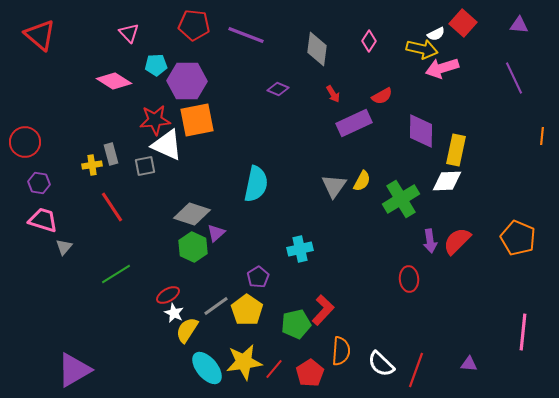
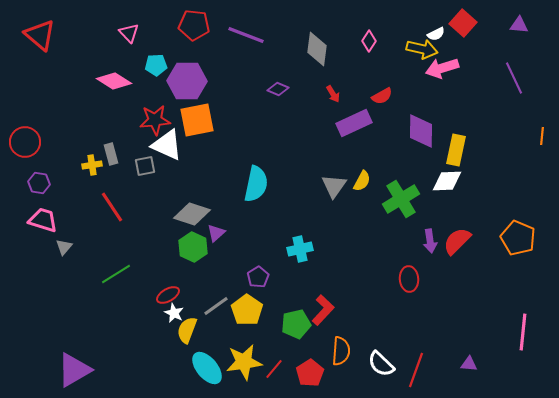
yellow semicircle at (187, 330): rotated 12 degrees counterclockwise
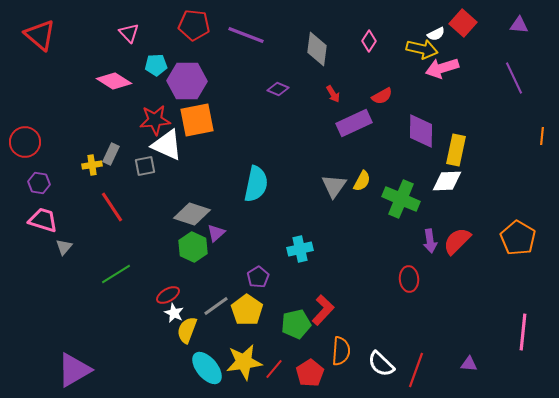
gray rectangle at (111, 154): rotated 40 degrees clockwise
green cross at (401, 199): rotated 36 degrees counterclockwise
orange pentagon at (518, 238): rotated 8 degrees clockwise
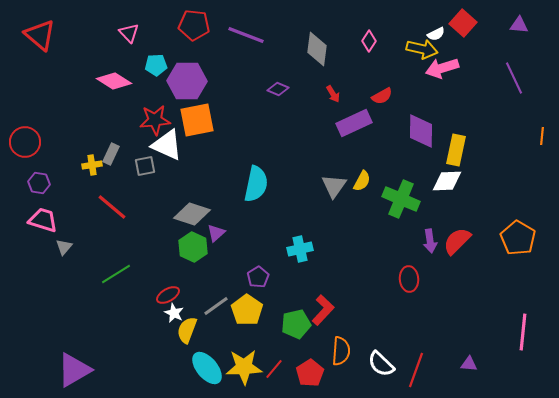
red line at (112, 207): rotated 16 degrees counterclockwise
yellow star at (244, 362): moved 5 px down; rotated 6 degrees clockwise
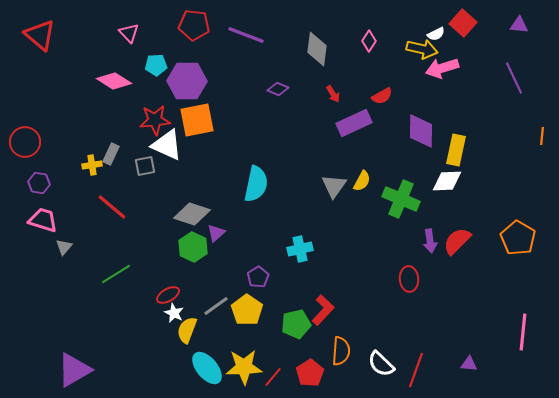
red line at (274, 369): moved 1 px left, 8 px down
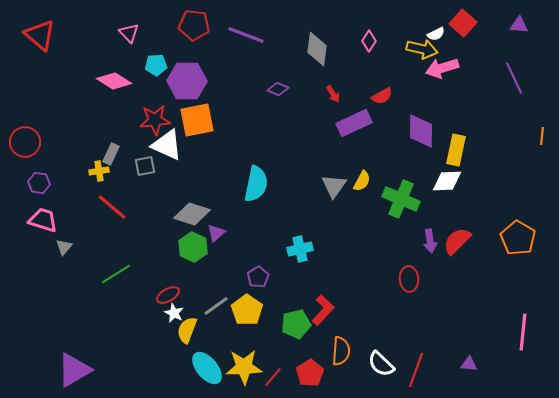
yellow cross at (92, 165): moved 7 px right, 6 px down
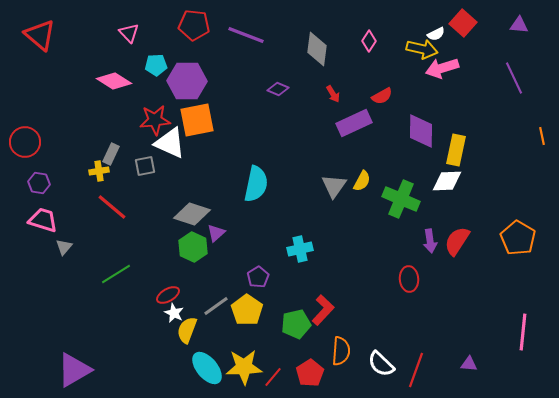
orange line at (542, 136): rotated 18 degrees counterclockwise
white triangle at (167, 145): moved 3 px right, 2 px up
red semicircle at (457, 241): rotated 12 degrees counterclockwise
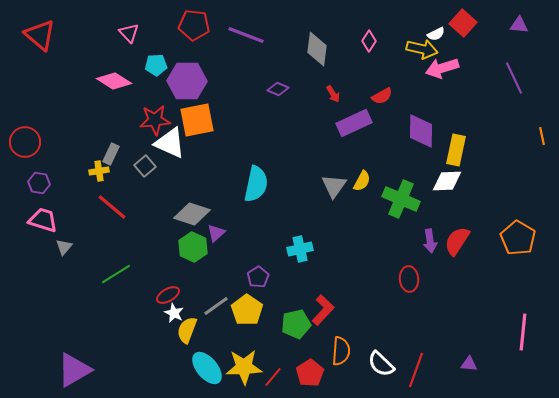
gray square at (145, 166): rotated 30 degrees counterclockwise
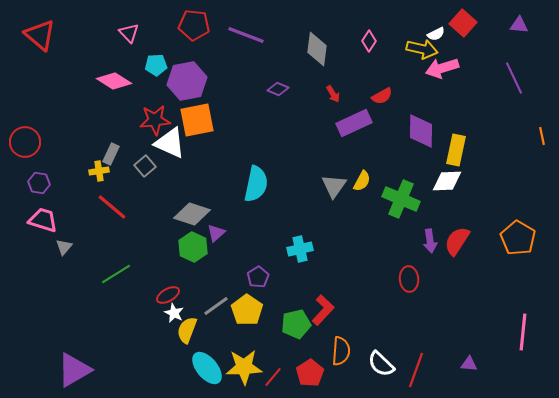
purple hexagon at (187, 81): rotated 12 degrees counterclockwise
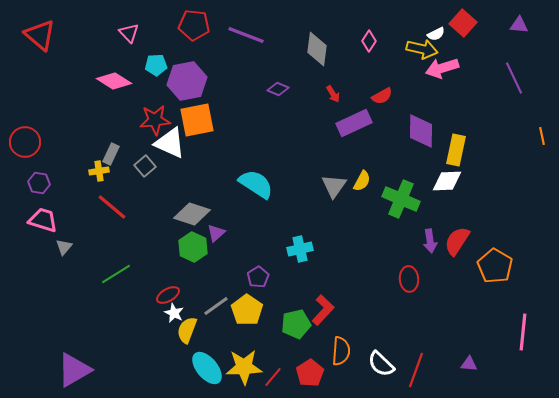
cyan semicircle at (256, 184): rotated 69 degrees counterclockwise
orange pentagon at (518, 238): moved 23 px left, 28 px down
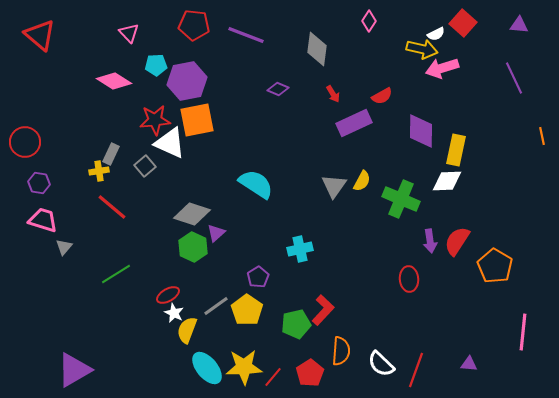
pink diamond at (369, 41): moved 20 px up
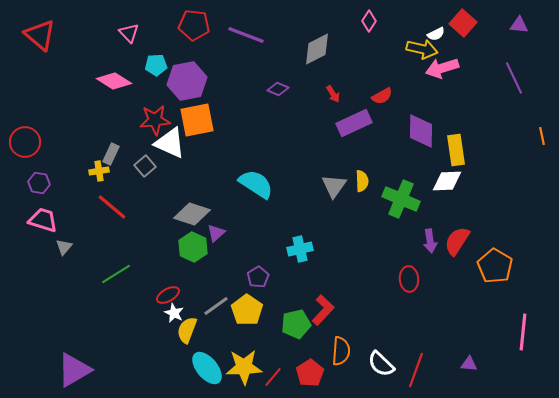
gray diamond at (317, 49): rotated 56 degrees clockwise
yellow rectangle at (456, 150): rotated 20 degrees counterclockwise
yellow semicircle at (362, 181): rotated 30 degrees counterclockwise
